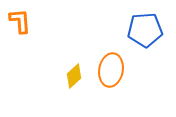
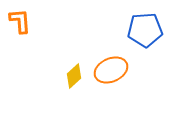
orange ellipse: rotated 56 degrees clockwise
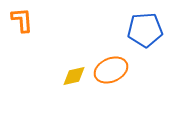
orange L-shape: moved 2 px right, 1 px up
yellow diamond: rotated 30 degrees clockwise
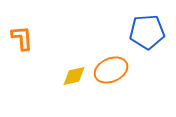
orange L-shape: moved 18 px down
blue pentagon: moved 2 px right, 2 px down
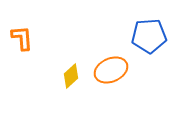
blue pentagon: moved 2 px right, 4 px down
yellow diamond: moved 3 px left; rotated 30 degrees counterclockwise
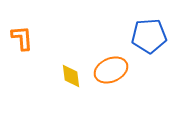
yellow diamond: rotated 55 degrees counterclockwise
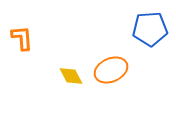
blue pentagon: moved 1 px right, 7 px up
yellow diamond: rotated 20 degrees counterclockwise
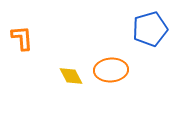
blue pentagon: rotated 12 degrees counterclockwise
orange ellipse: rotated 20 degrees clockwise
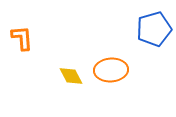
blue pentagon: moved 4 px right
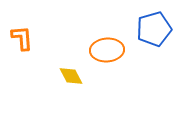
orange ellipse: moved 4 px left, 20 px up
